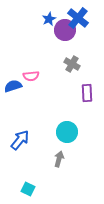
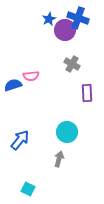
blue cross: rotated 20 degrees counterclockwise
blue semicircle: moved 1 px up
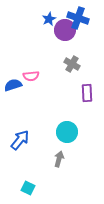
cyan square: moved 1 px up
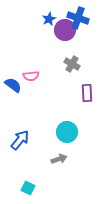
blue semicircle: rotated 54 degrees clockwise
gray arrow: rotated 56 degrees clockwise
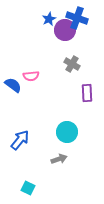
blue cross: moved 1 px left
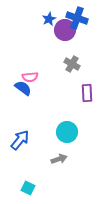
pink semicircle: moved 1 px left, 1 px down
blue semicircle: moved 10 px right, 3 px down
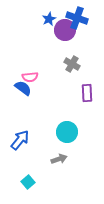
cyan square: moved 6 px up; rotated 24 degrees clockwise
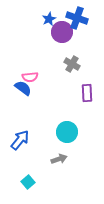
purple circle: moved 3 px left, 2 px down
